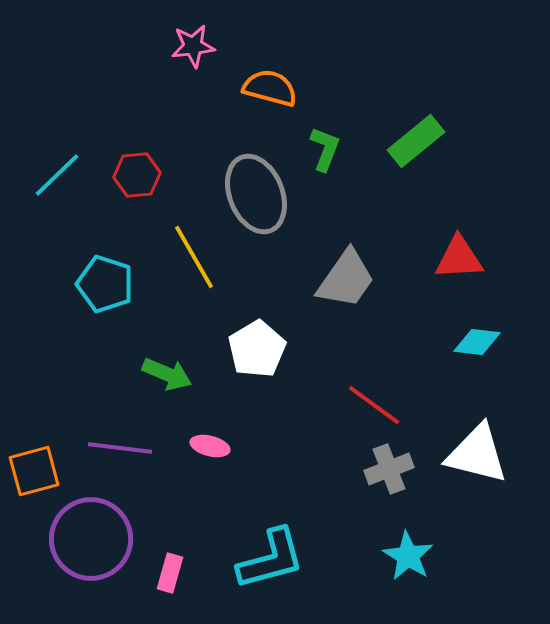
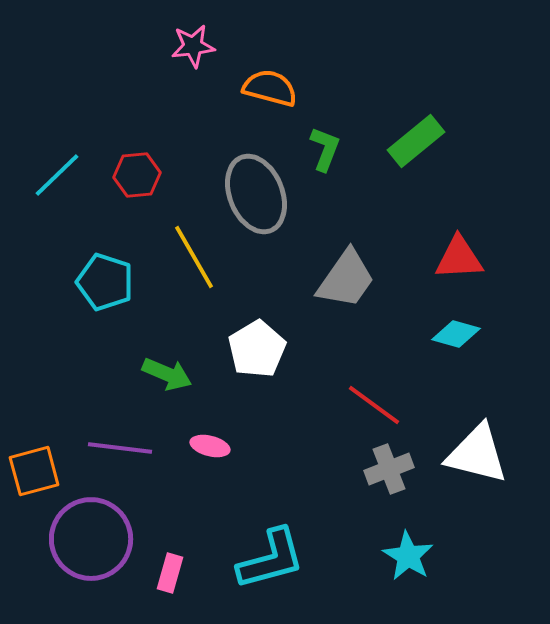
cyan pentagon: moved 2 px up
cyan diamond: moved 21 px left, 8 px up; rotated 9 degrees clockwise
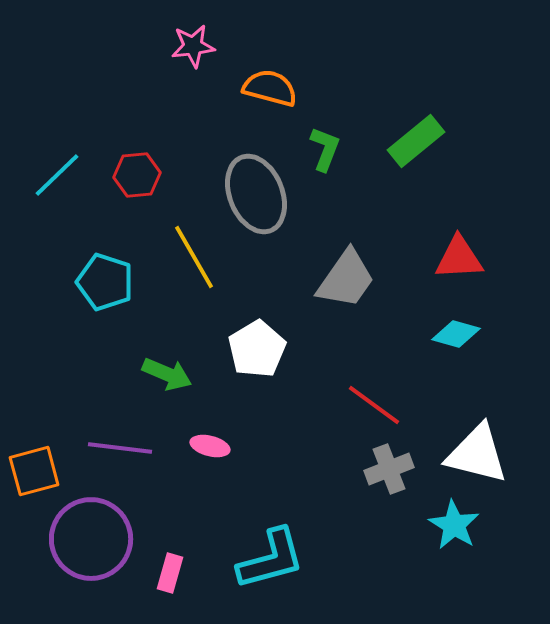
cyan star: moved 46 px right, 31 px up
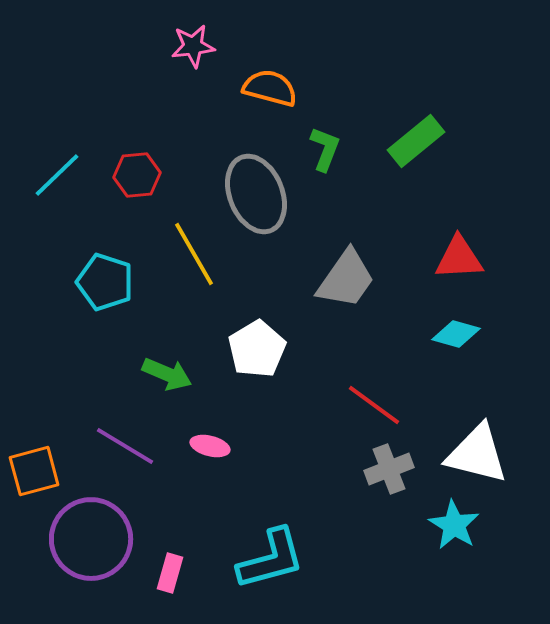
yellow line: moved 3 px up
purple line: moved 5 px right, 2 px up; rotated 24 degrees clockwise
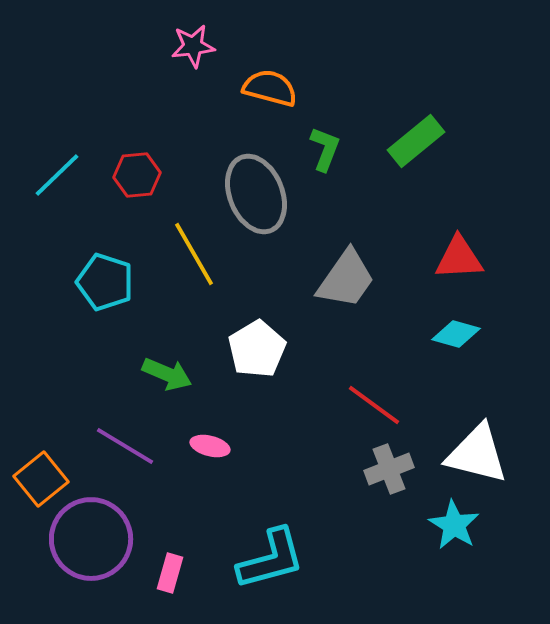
orange square: moved 7 px right, 8 px down; rotated 24 degrees counterclockwise
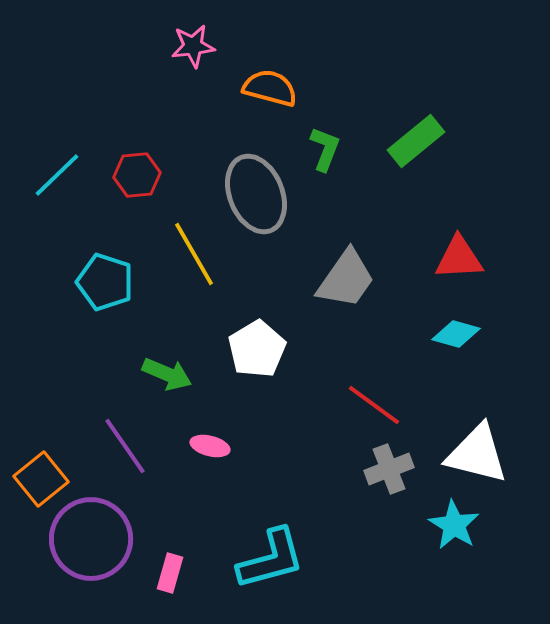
purple line: rotated 24 degrees clockwise
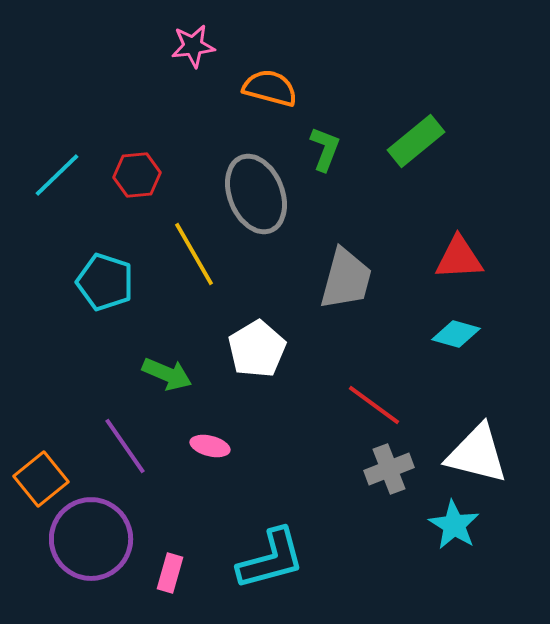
gray trapezoid: rotated 20 degrees counterclockwise
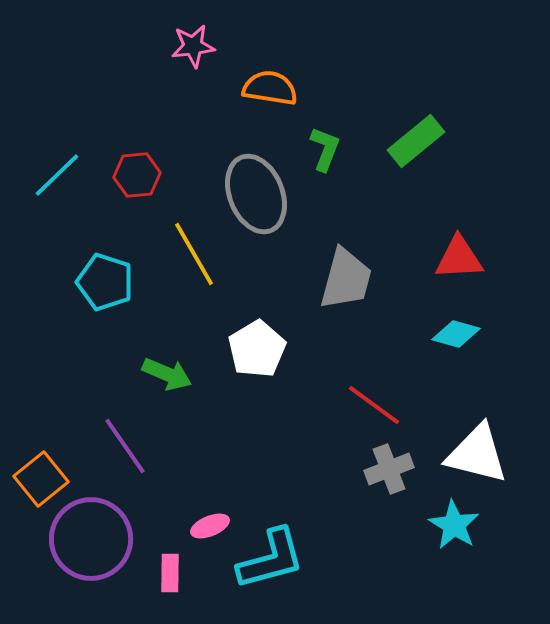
orange semicircle: rotated 6 degrees counterclockwise
pink ellipse: moved 80 px down; rotated 36 degrees counterclockwise
pink rectangle: rotated 15 degrees counterclockwise
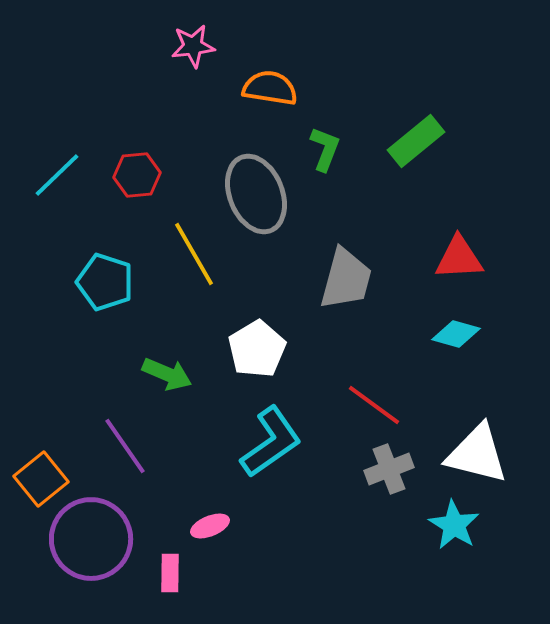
cyan L-shape: moved 117 px up; rotated 20 degrees counterclockwise
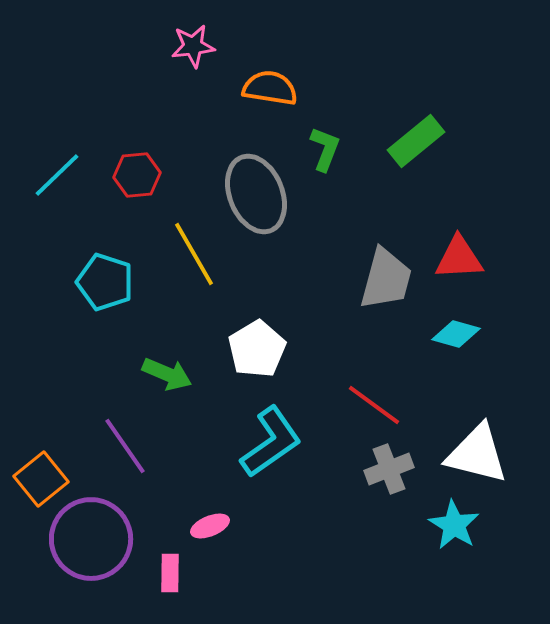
gray trapezoid: moved 40 px right
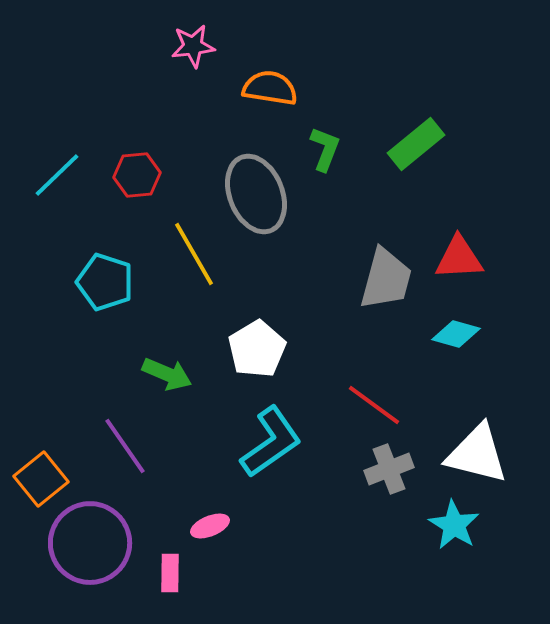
green rectangle: moved 3 px down
purple circle: moved 1 px left, 4 px down
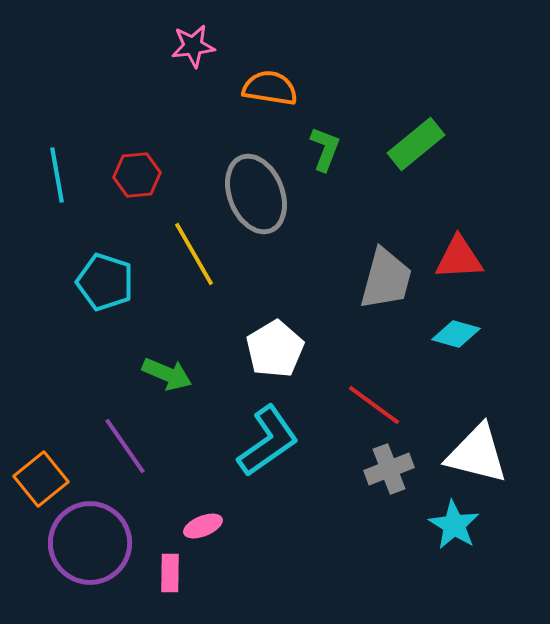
cyan line: rotated 56 degrees counterclockwise
white pentagon: moved 18 px right
cyan L-shape: moved 3 px left, 1 px up
pink ellipse: moved 7 px left
